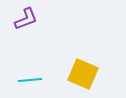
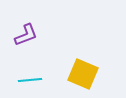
purple L-shape: moved 16 px down
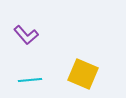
purple L-shape: rotated 70 degrees clockwise
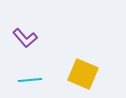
purple L-shape: moved 1 px left, 3 px down
